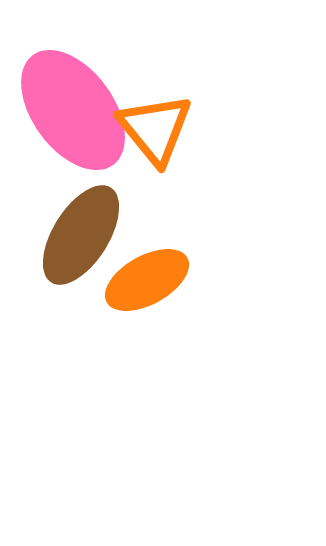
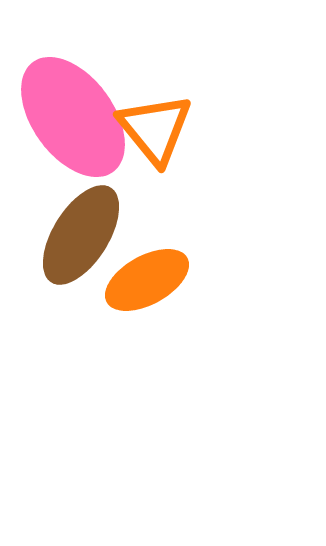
pink ellipse: moved 7 px down
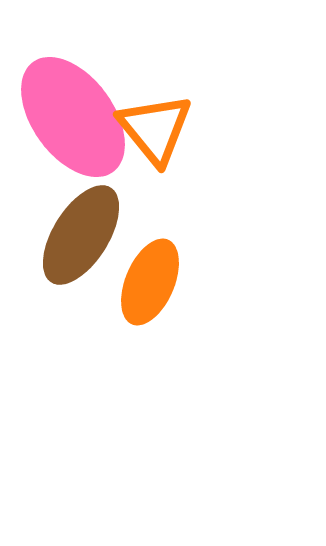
orange ellipse: moved 3 px right, 2 px down; rotated 38 degrees counterclockwise
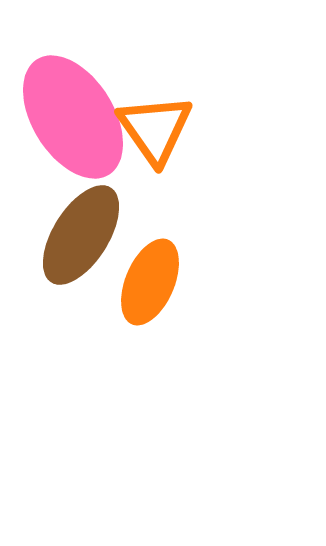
pink ellipse: rotated 4 degrees clockwise
orange triangle: rotated 4 degrees clockwise
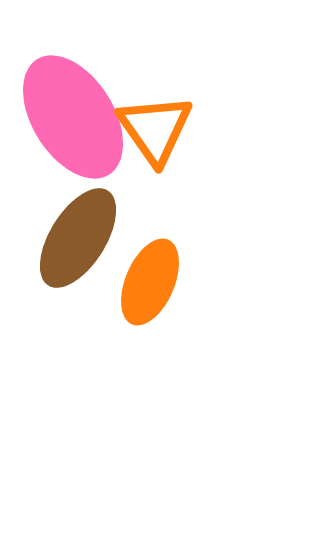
brown ellipse: moved 3 px left, 3 px down
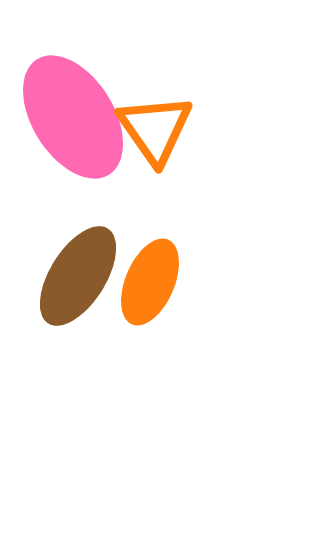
brown ellipse: moved 38 px down
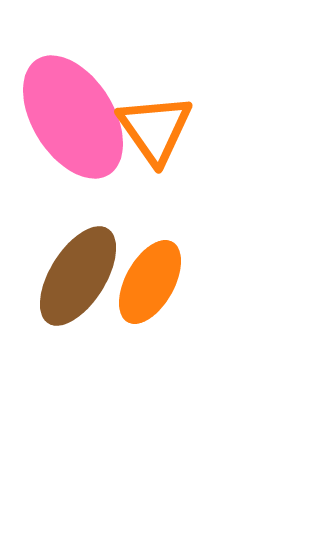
orange ellipse: rotated 6 degrees clockwise
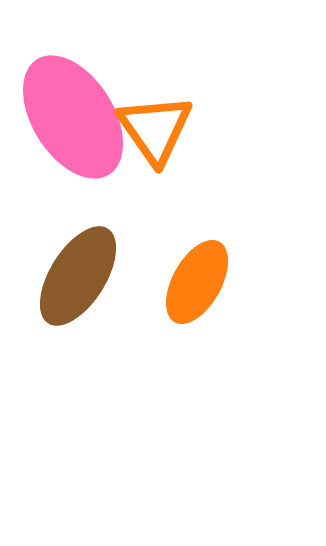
orange ellipse: moved 47 px right
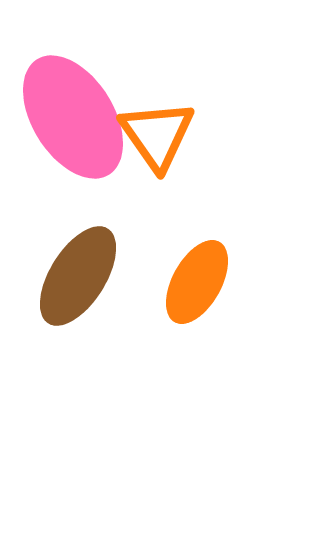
orange triangle: moved 2 px right, 6 px down
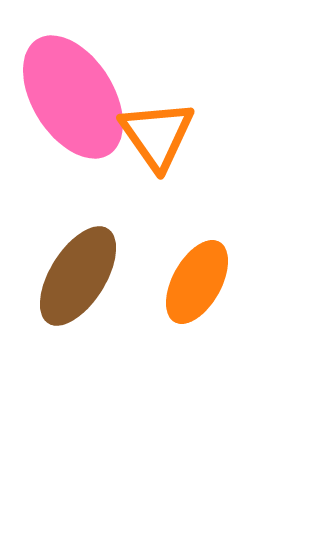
pink ellipse: moved 20 px up
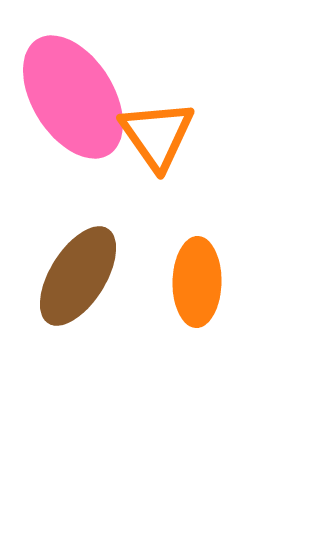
orange ellipse: rotated 28 degrees counterclockwise
